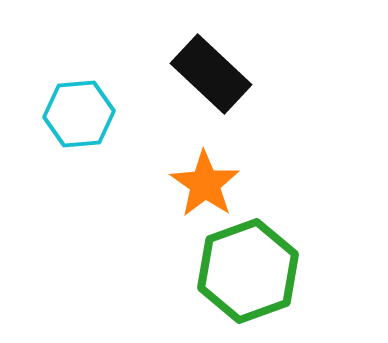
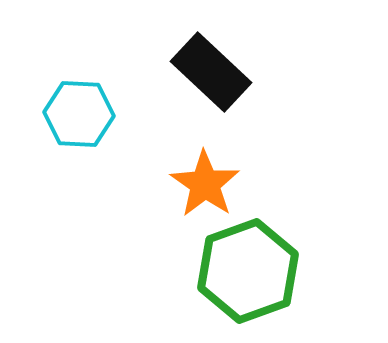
black rectangle: moved 2 px up
cyan hexagon: rotated 8 degrees clockwise
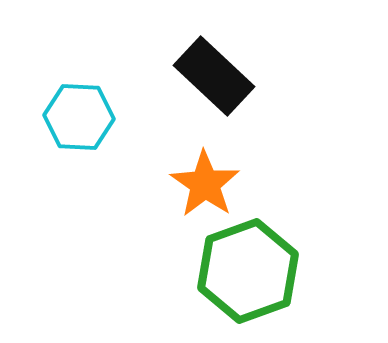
black rectangle: moved 3 px right, 4 px down
cyan hexagon: moved 3 px down
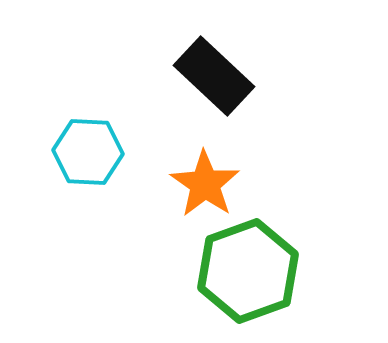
cyan hexagon: moved 9 px right, 35 px down
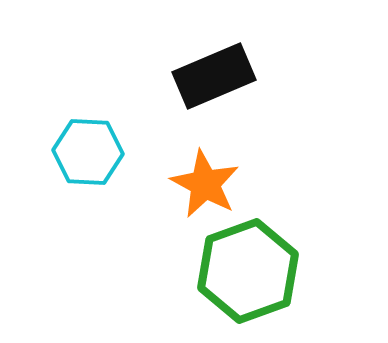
black rectangle: rotated 66 degrees counterclockwise
orange star: rotated 6 degrees counterclockwise
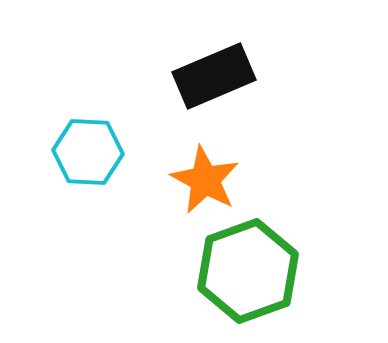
orange star: moved 4 px up
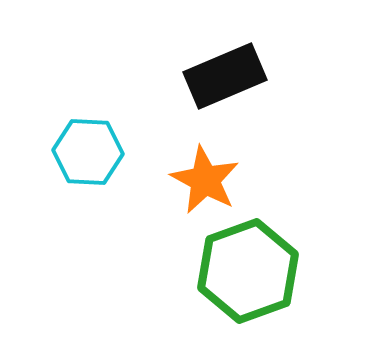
black rectangle: moved 11 px right
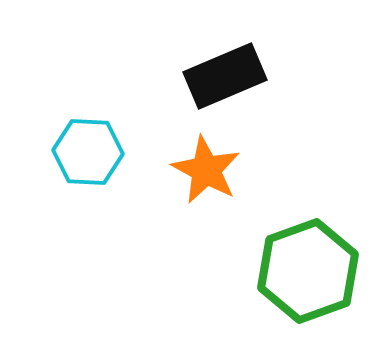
orange star: moved 1 px right, 10 px up
green hexagon: moved 60 px right
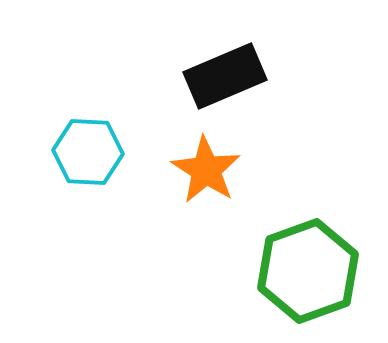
orange star: rotated 4 degrees clockwise
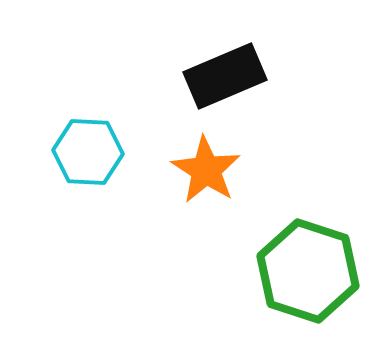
green hexagon: rotated 22 degrees counterclockwise
